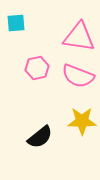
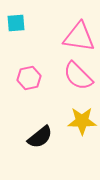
pink hexagon: moved 8 px left, 10 px down
pink semicircle: rotated 24 degrees clockwise
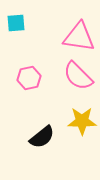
black semicircle: moved 2 px right
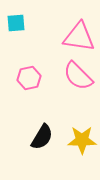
yellow star: moved 19 px down
black semicircle: rotated 20 degrees counterclockwise
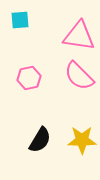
cyan square: moved 4 px right, 3 px up
pink triangle: moved 1 px up
pink semicircle: moved 1 px right
black semicircle: moved 2 px left, 3 px down
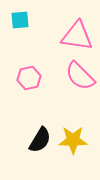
pink triangle: moved 2 px left
pink semicircle: moved 1 px right
yellow star: moved 9 px left
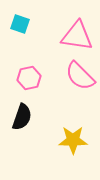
cyan square: moved 4 px down; rotated 24 degrees clockwise
black semicircle: moved 18 px left, 23 px up; rotated 12 degrees counterclockwise
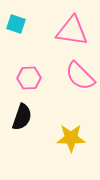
cyan square: moved 4 px left
pink triangle: moved 5 px left, 5 px up
pink hexagon: rotated 10 degrees clockwise
yellow star: moved 2 px left, 2 px up
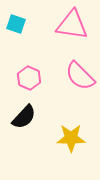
pink triangle: moved 6 px up
pink hexagon: rotated 25 degrees clockwise
black semicircle: moved 2 px right; rotated 24 degrees clockwise
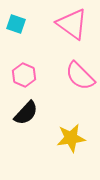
pink triangle: moved 1 px up; rotated 28 degrees clockwise
pink hexagon: moved 5 px left, 3 px up
black semicircle: moved 2 px right, 4 px up
yellow star: rotated 8 degrees counterclockwise
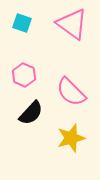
cyan square: moved 6 px right, 1 px up
pink semicircle: moved 9 px left, 16 px down
black semicircle: moved 5 px right
yellow star: rotated 8 degrees counterclockwise
